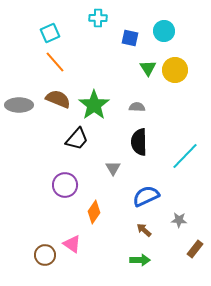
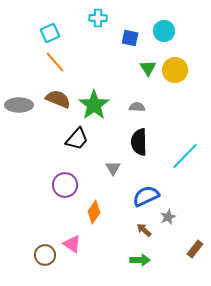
gray star: moved 11 px left, 3 px up; rotated 28 degrees counterclockwise
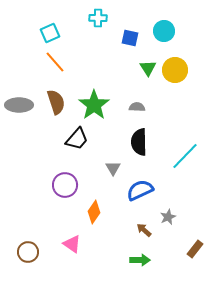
brown semicircle: moved 2 px left, 3 px down; rotated 50 degrees clockwise
blue semicircle: moved 6 px left, 6 px up
brown circle: moved 17 px left, 3 px up
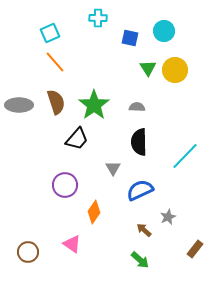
green arrow: rotated 42 degrees clockwise
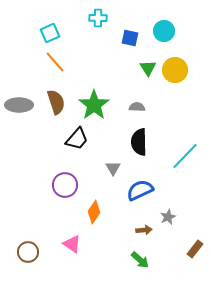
brown arrow: rotated 133 degrees clockwise
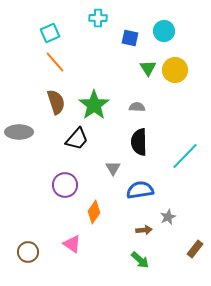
gray ellipse: moved 27 px down
blue semicircle: rotated 16 degrees clockwise
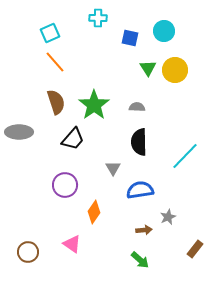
black trapezoid: moved 4 px left
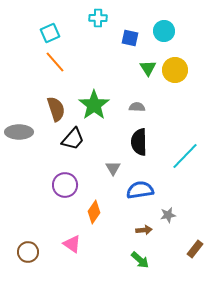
brown semicircle: moved 7 px down
gray star: moved 2 px up; rotated 14 degrees clockwise
